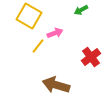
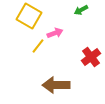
brown arrow: rotated 16 degrees counterclockwise
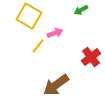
brown arrow: rotated 36 degrees counterclockwise
